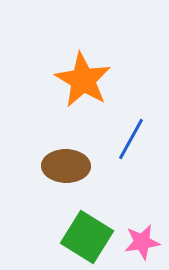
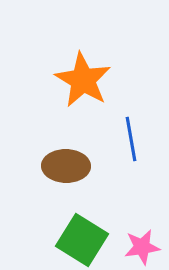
blue line: rotated 39 degrees counterclockwise
green square: moved 5 px left, 3 px down
pink star: moved 5 px down
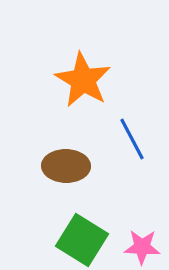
blue line: moved 1 px right; rotated 18 degrees counterclockwise
pink star: rotated 12 degrees clockwise
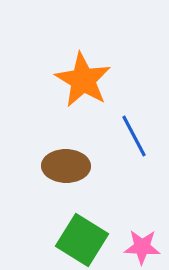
blue line: moved 2 px right, 3 px up
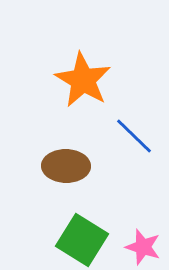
blue line: rotated 18 degrees counterclockwise
pink star: moved 1 px right; rotated 15 degrees clockwise
